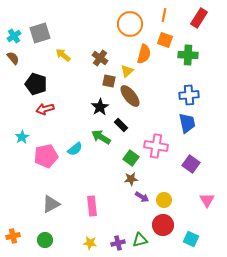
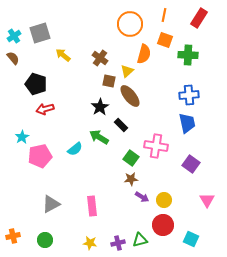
green arrow: moved 2 px left
pink pentagon: moved 6 px left
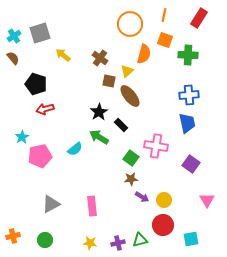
black star: moved 1 px left, 5 px down
cyan square: rotated 35 degrees counterclockwise
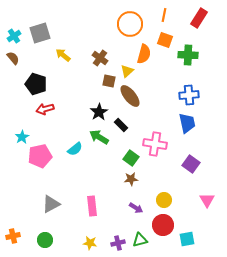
pink cross: moved 1 px left, 2 px up
purple arrow: moved 6 px left, 11 px down
cyan square: moved 4 px left
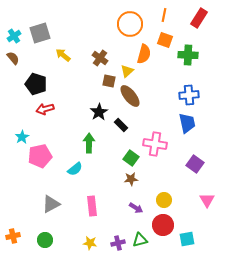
green arrow: moved 10 px left, 6 px down; rotated 60 degrees clockwise
cyan semicircle: moved 20 px down
purple square: moved 4 px right
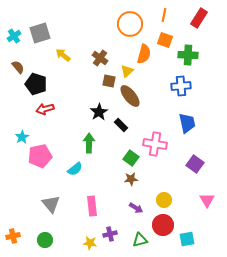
brown semicircle: moved 5 px right, 9 px down
blue cross: moved 8 px left, 9 px up
gray triangle: rotated 42 degrees counterclockwise
purple cross: moved 8 px left, 9 px up
